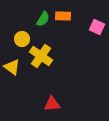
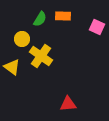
green semicircle: moved 3 px left
red triangle: moved 16 px right
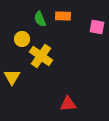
green semicircle: rotated 126 degrees clockwise
pink square: rotated 14 degrees counterclockwise
yellow triangle: moved 10 px down; rotated 24 degrees clockwise
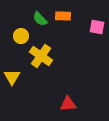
green semicircle: rotated 21 degrees counterclockwise
yellow circle: moved 1 px left, 3 px up
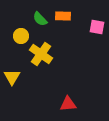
yellow cross: moved 2 px up
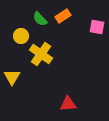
orange rectangle: rotated 35 degrees counterclockwise
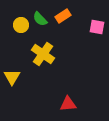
yellow circle: moved 11 px up
yellow cross: moved 2 px right
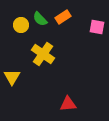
orange rectangle: moved 1 px down
